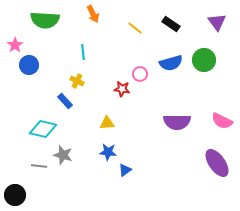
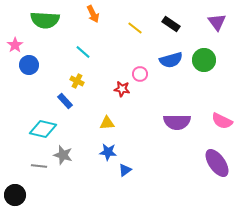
cyan line: rotated 42 degrees counterclockwise
blue semicircle: moved 3 px up
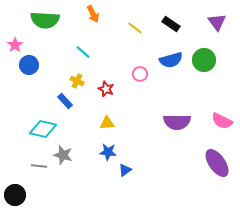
red star: moved 16 px left; rotated 14 degrees clockwise
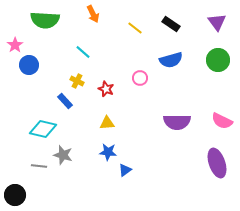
green circle: moved 14 px right
pink circle: moved 4 px down
purple ellipse: rotated 16 degrees clockwise
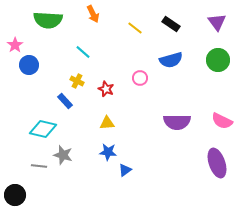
green semicircle: moved 3 px right
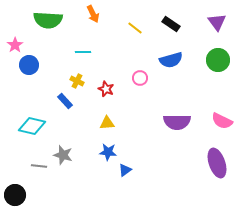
cyan line: rotated 42 degrees counterclockwise
cyan diamond: moved 11 px left, 3 px up
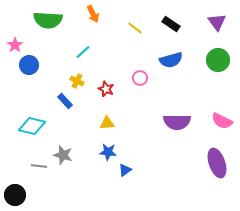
cyan line: rotated 42 degrees counterclockwise
